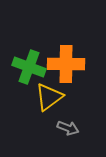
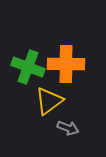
green cross: moved 1 px left
yellow triangle: moved 4 px down
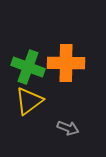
orange cross: moved 1 px up
yellow triangle: moved 20 px left
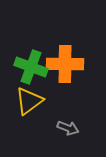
orange cross: moved 1 px left, 1 px down
green cross: moved 3 px right
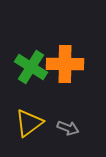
green cross: rotated 12 degrees clockwise
yellow triangle: moved 22 px down
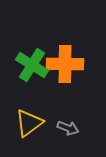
green cross: moved 1 px right, 2 px up
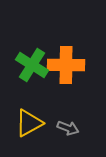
orange cross: moved 1 px right, 1 px down
yellow triangle: rotated 8 degrees clockwise
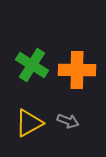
orange cross: moved 11 px right, 5 px down
gray arrow: moved 7 px up
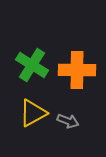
yellow triangle: moved 4 px right, 10 px up
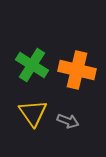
orange cross: rotated 12 degrees clockwise
yellow triangle: rotated 36 degrees counterclockwise
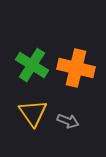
orange cross: moved 1 px left, 2 px up
